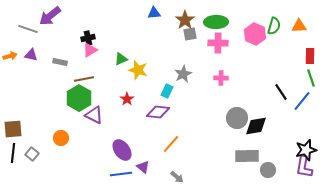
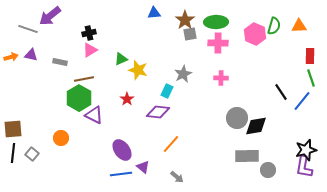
black cross at (88, 38): moved 1 px right, 5 px up
orange arrow at (10, 56): moved 1 px right, 1 px down
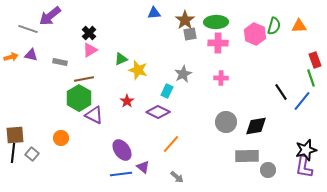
black cross at (89, 33): rotated 32 degrees counterclockwise
red rectangle at (310, 56): moved 5 px right, 4 px down; rotated 21 degrees counterclockwise
red star at (127, 99): moved 2 px down
purple diamond at (158, 112): rotated 20 degrees clockwise
gray circle at (237, 118): moved 11 px left, 4 px down
brown square at (13, 129): moved 2 px right, 6 px down
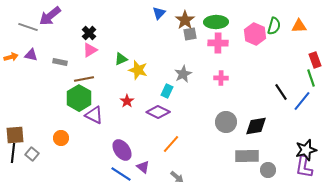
blue triangle at (154, 13): moved 5 px right; rotated 40 degrees counterclockwise
gray line at (28, 29): moved 2 px up
blue line at (121, 174): rotated 40 degrees clockwise
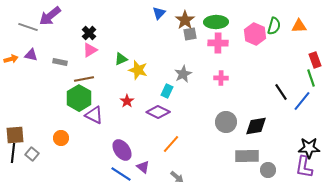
orange arrow at (11, 57): moved 2 px down
black star at (306, 150): moved 3 px right, 2 px up; rotated 15 degrees clockwise
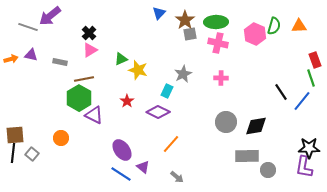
pink cross at (218, 43): rotated 12 degrees clockwise
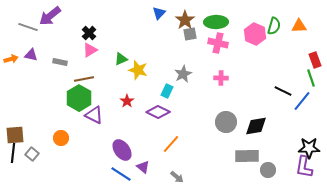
black line at (281, 92): moved 2 px right, 1 px up; rotated 30 degrees counterclockwise
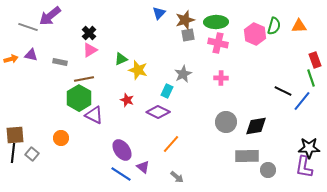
brown star at (185, 20): rotated 18 degrees clockwise
gray square at (190, 34): moved 2 px left, 1 px down
red star at (127, 101): moved 1 px up; rotated 16 degrees counterclockwise
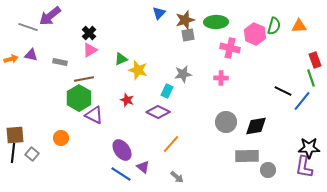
pink cross at (218, 43): moved 12 px right, 5 px down
gray star at (183, 74): rotated 18 degrees clockwise
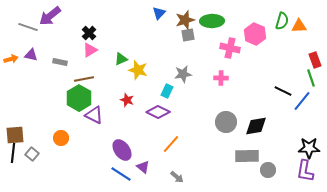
green ellipse at (216, 22): moved 4 px left, 1 px up
green semicircle at (274, 26): moved 8 px right, 5 px up
purple L-shape at (304, 167): moved 1 px right, 4 px down
